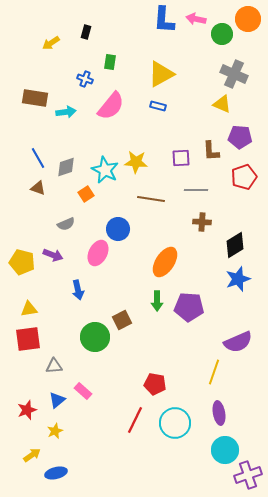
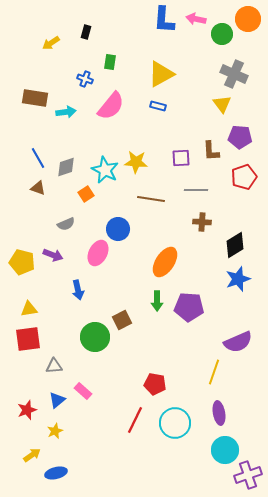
yellow triangle at (222, 104): rotated 30 degrees clockwise
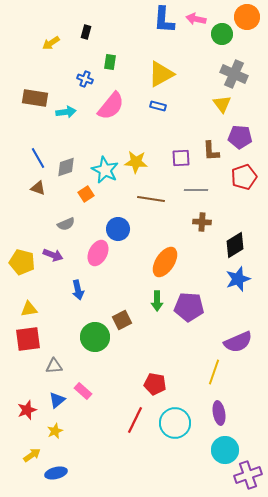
orange circle at (248, 19): moved 1 px left, 2 px up
